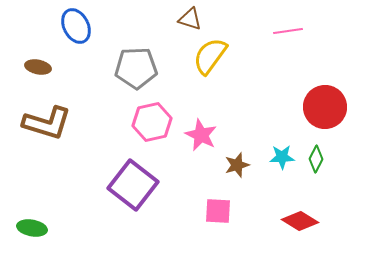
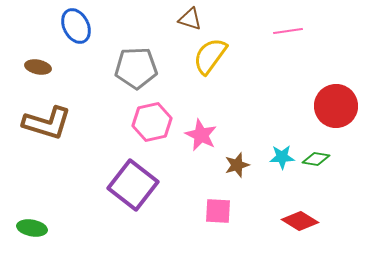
red circle: moved 11 px right, 1 px up
green diamond: rotated 72 degrees clockwise
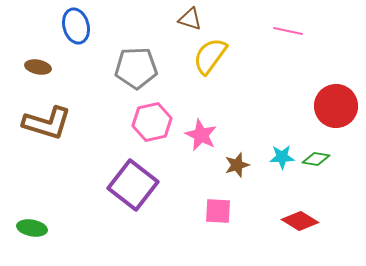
blue ellipse: rotated 12 degrees clockwise
pink line: rotated 20 degrees clockwise
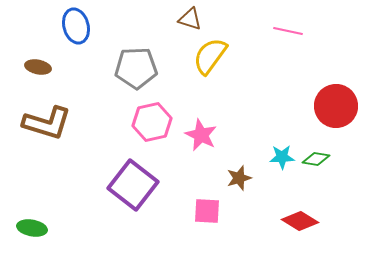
brown star: moved 2 px right, 13 px down
pink square: moved 11 px left
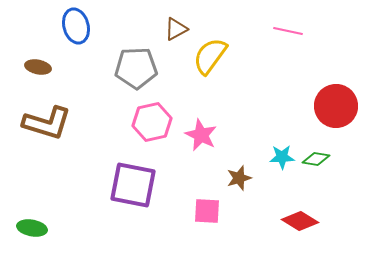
brown triangle: moved 14 px left, 10 px down; rotated 45 degrees counterclockwise
purple square: rotated 27 degrees counterclockwise
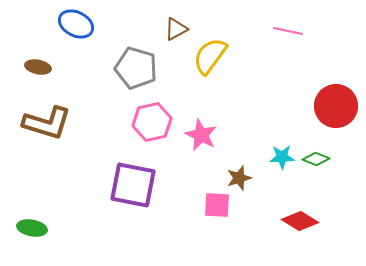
blue ellipse: moved 2 px up; rotated 48 degrees counterclockwise
gray pentagon: rotated 18 degrees clockwise
green diamond: rotated 12 degrees clockwise
pink square: moved 10 px right, 6 px up
